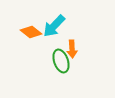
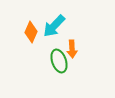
orange diamond: rotated 75 degrees clockwise
green ellipse: moved 2 px left
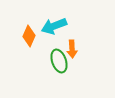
cyan arrow: rotated 25 degrees clockwise
orange diamond: moved 2 px left, 4 px down
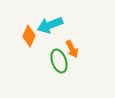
cyan arrow: moved 4 px left, 1 px up
orange arrow: rotated 24 degrees counterclockwise
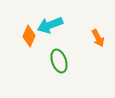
orange arrow: moved 26 px right, 11 px up
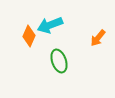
orange arrow: rotated 66 degrees clockwise
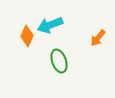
orange diamond: moved 2 px left
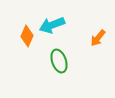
cyan arrow: moved 2 px right
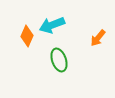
green ellipse: moved 1 px up
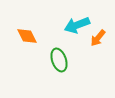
cyan arrow: moved 25 px right
orange diamond: rotated 50 degrees counterclockwise
